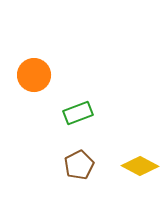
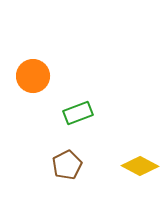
orange circle: moved 1 px left, 1 px down
brown pentagon: moved 12 px left
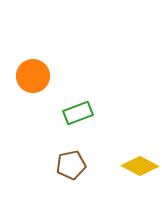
brown pentagon: moved 4 px right; rotated 16 degrees clockwise
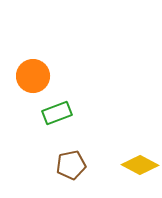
green rectangle: moved 21 px left
yellow diamond: moved 1 px up
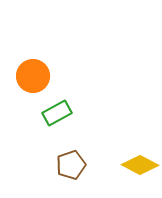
green rectangle: rotated 8 degrees counterclockwise
brown pentagon: rotated 8 degrees counterclockwise
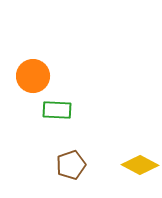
green rectangle: moved 3 px up; rotated 32 degrees clockwise
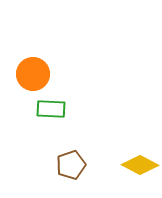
orange circle: moved 2 px up
green rectangle: moved 6 px left, 1 px up
